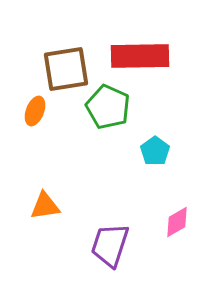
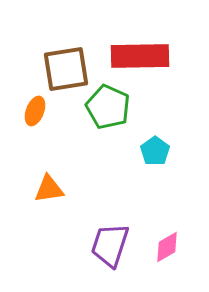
orange triangle: moved 4 px right, 17 px up
pink diamond: moved 10 px left, 25 px down
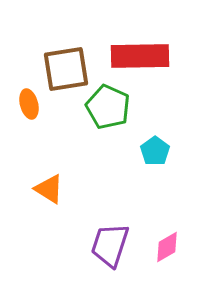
orange ellipse: moved 6 px left, 7 px up; rotated 36 degrees counterclockwise
orange triangle: rotated 40 degrees clockwise
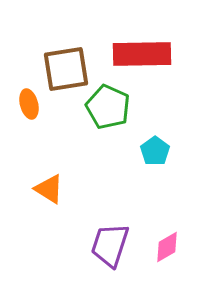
red rectangle: moved 2 px right, 2 px up
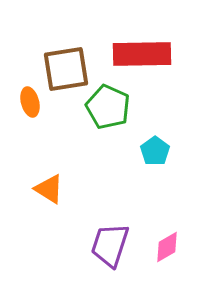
orange ellipse: moved 1 px right, 2 px up
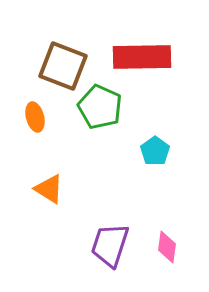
red rectangle: moved 3 px down
brown square: moved 3 px left, 3 px up; rotated 30 degrees clockwise
orange ellipse: moved 5 px right, 15 px down
green pentagon: moved 8 px left
pink diamond: rotated 52 degrees counterclockwise
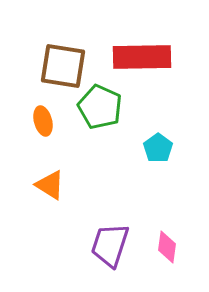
brown square: rotated 12 degrees counterclockwise
orange ellipse: moved 8 px right, 4 px down
cyan pentagon: moved 3 px right, 3 px up
orange triangle: moved 1 px right, 4 px up
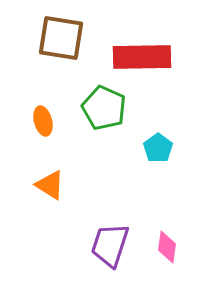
brown square: moved 2 px left, 28 px up
green pentagon: moved 4 px right, 1 px down
